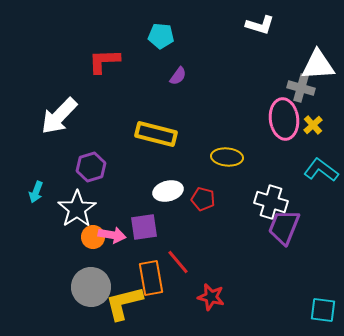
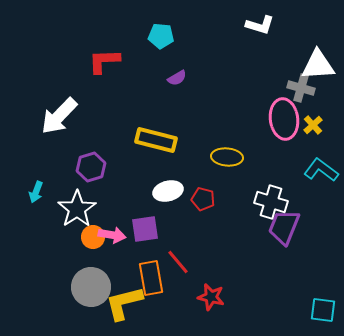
purple semicircle: moved 1 px left, 2 px down; rotated 24 degrees clockwise
yellow rectangle: moved 6 px down
purple square: moved 1 px right, 2 px down
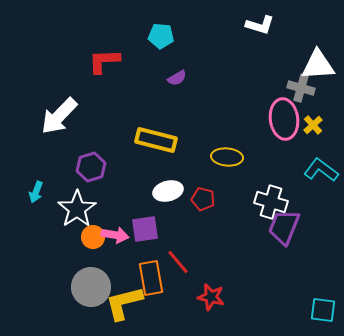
pink arrow: moved 3 px right
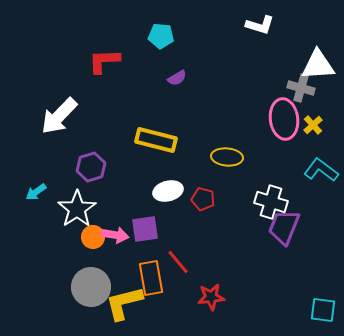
cyan arrow: rotated 35 degrees clockwise
red star: rotated 20 degrees counterclockwise
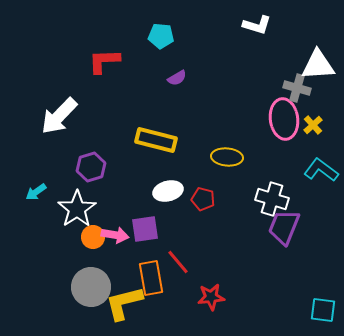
white L-shape: moved 3 px left
gray cross: moved 4 px left
white cross: moved 1 px right, 3 px up
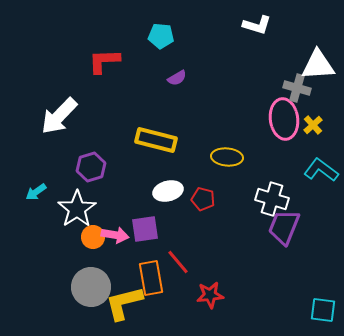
red star: moved 1 px left, 2 px up
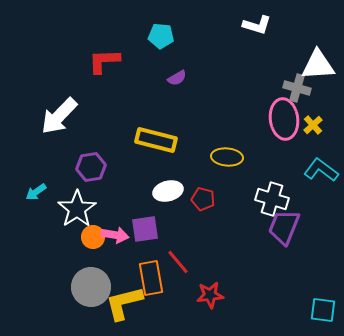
purple hexagon: rotated 8 degrees clockwise
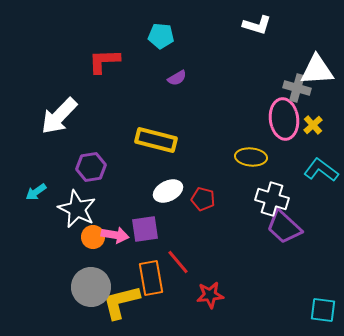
white triangle: moved 1 px left, 5 px down
yellow ellipse: moved 24 px right
white ellipse: rotated 12 degrees counterclockwise
white star: rotated 12 degrees counterclockwise
purple trapezoid: rotated 69 degrees counterclockwise
yellow L-shape: moved 3 px left, 1 px up
